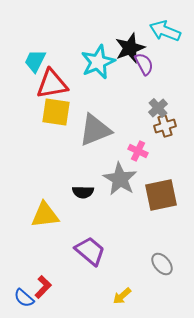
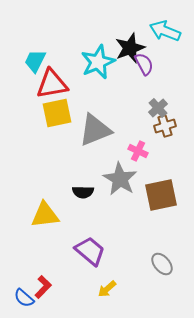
yellow square: moved 1 px right, 1 px down; rotated 20 degrees counterclockwise
yellow arrow: moved 15 px left, 7 px up
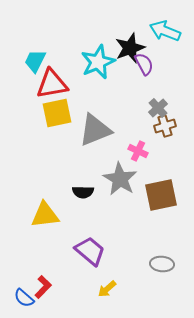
gray ellipse: rotated 45 degrees counterclockwise
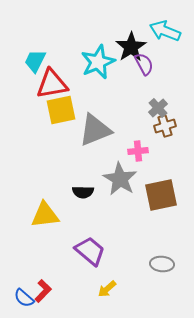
black star: moved 1 px right, 1 px up; rotated 12 degrees counterclockwise
yellow square: moved 4 px right, 3 px up
pink cross: rotated 30 degrees counterclockwise
red L-shape: moved 4 px down
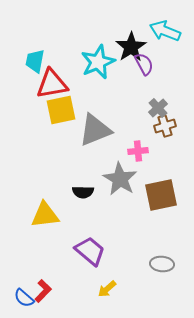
cyan trapezoid: rotated 15 degrees counterclockwise
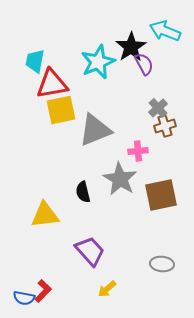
black semicircle: rotated 75 degrees clockwise
purple trapezoid: rotated 8 degrees clockwise
blue semicircle: rotated 30 degrees counterclockwise
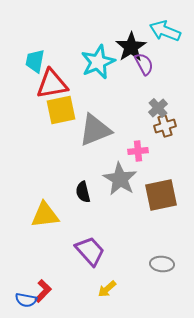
blue semicircle: moved 2 px right, 2 px down
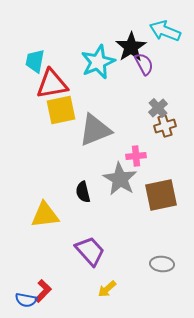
pink cross: moved 2 px left, 5 px down
